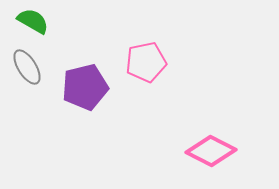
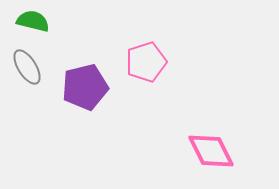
green semicircle: rotated 16 degrees counterclockwise
pink pentagon: rotated 6 degrees counterclockwise
pink diamond: rotated 36 degrees clockwise
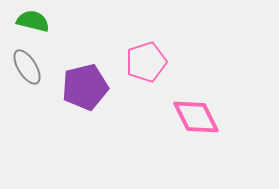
pink diamond: moved 15 px left, 34 px up
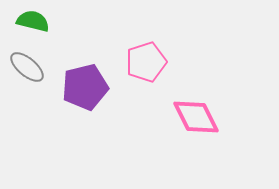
gray ellipse: rotated 18 degrees counterclockwise
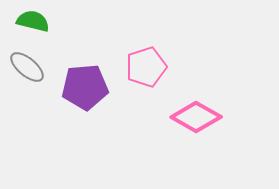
pink pentagon: moved 5 px down
purple pentagon: rotated 9 degrees clockwise
pink diamond: rotated 33 degrees counterclockwise
